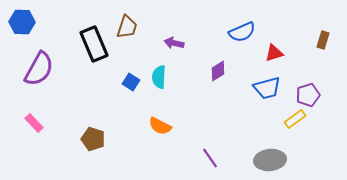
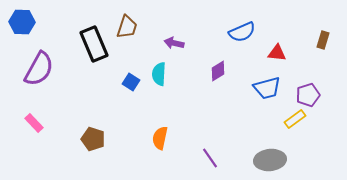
red triangle: moved 3 px right; rotated 24 degrees clockwise
cyan semicircle: moved 3 px up
orange semicircle: moved 12 px down; rotated 75 degrees clockwise
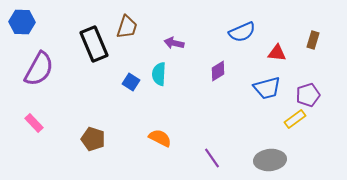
brown rectangle: moved 10 px left
orange semicircle: rotated 105 degrees clockwise
purple line: moved 2 px right
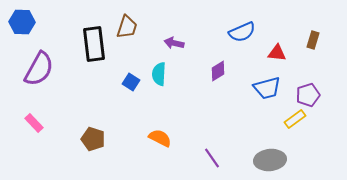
black rectangle: rotated 16 degrees clockwise
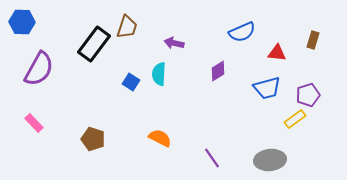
black rectangle: rotated 44 degrees clockwise
